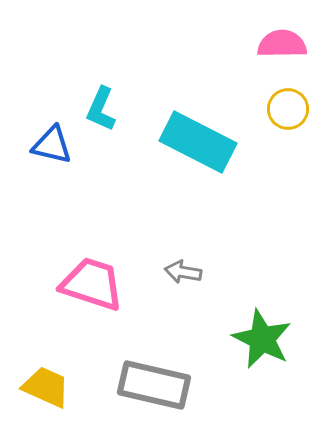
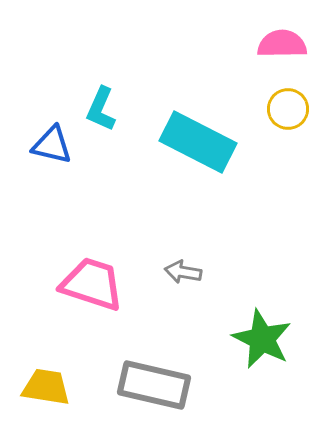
yellow trapezoid: rotated 15 degrees counterclockwise
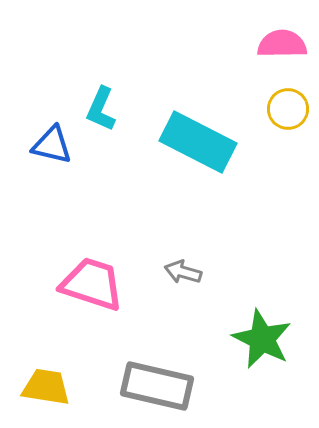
gray arrow: rotated 6 degrees clockwise
gray rectangle: moved 3 px right, 1 px down
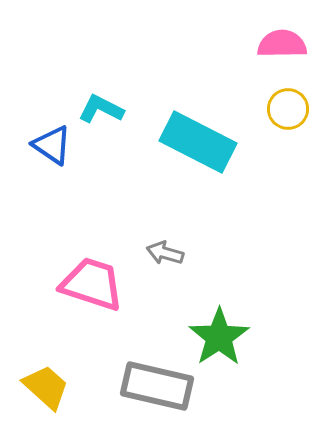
cyan L-shape: rotated 93 degrees clockwise
blue triangle: rotated 21 degrees clockwise
gray arrow: moved 18 px left, 19 px up
green star: moved 43 px left, 2 px up; rotated 12 degrees clockwise
yellow trapezoid: rotated 33 degrees clockwise
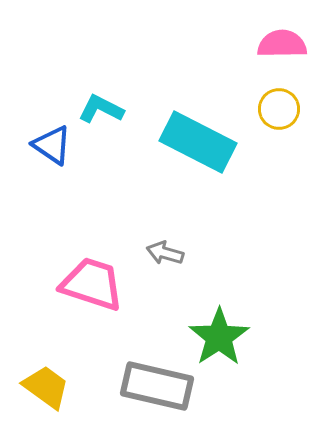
yellow circle: moved 9 px left
yellow trapezoid: rotated 6 degrees counterclockwise
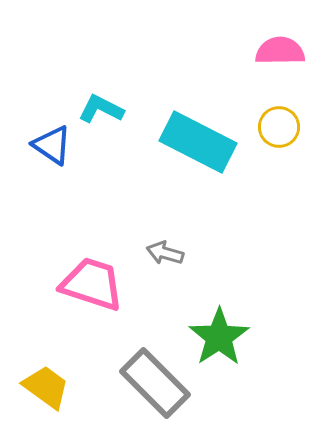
pink semicircle: moved 2 px left, 7 px down
yellow circle: moved 18 px down
gray rectangle: moved 2 px left, 3 px up; rotated 32 degrees clockwise
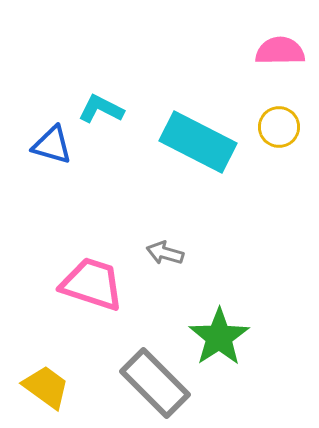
blue triangle: rotated 18 degrees counterclockwise
